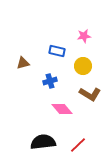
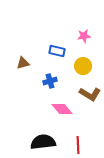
red line: rotated 48 degrees counterclockwise
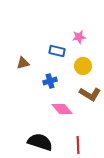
pink star: moved 5 px left, 1 px down
black semicircle: moved 3 px left; rotated 25 degrees clockwise
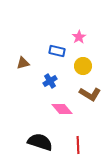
pink star: rotated 24 degrees counterclockwise
blue cross: rotated 16 degrees counterclockwise
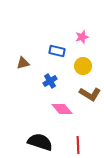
pink star: moved 3 px right; rotated 16 degrees clockwise
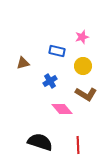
brown L-shape: moved 4 px left
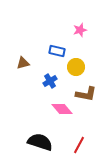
pink star: moved 2 px left, 7 px up
yellow circle: moved 7 px left, 1 px down
brown L-shape: rotated 20 degrees counterclockwise
red line: moved 1 px right; rotated 30 degrees clockwise
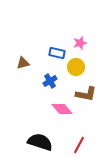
pink star: moved 13 px down
blue rectangle: moved 2 px down
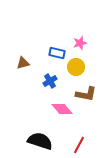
black semicircle: moved 1 px up
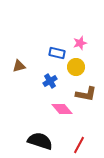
brown triangle: moved 4 px left, 3 px down
